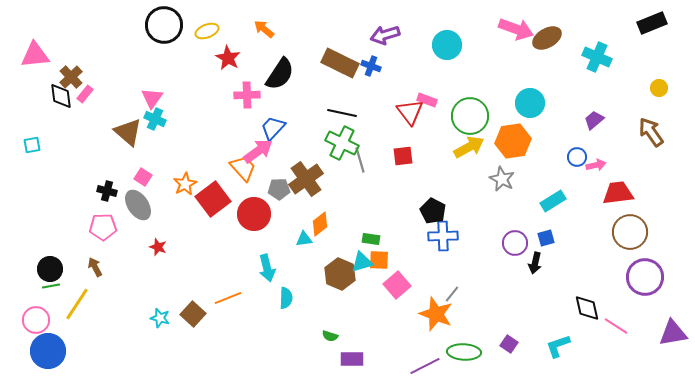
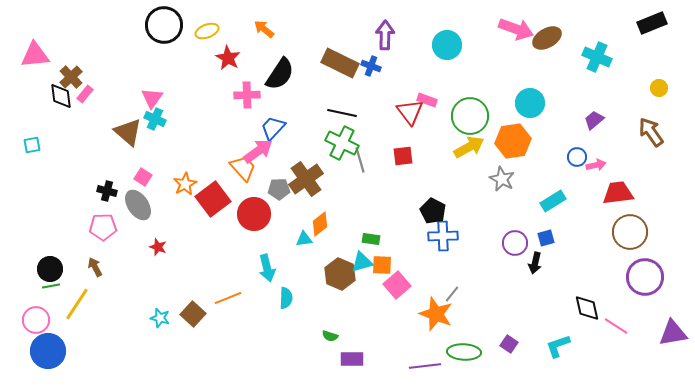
purple arrow at (385, 35): rotated 108 degrees clockwise
orange square at (379, 260): moved 3 px right, 5 px down
purple line at (425, 366): rotated 20 degrees clockwise
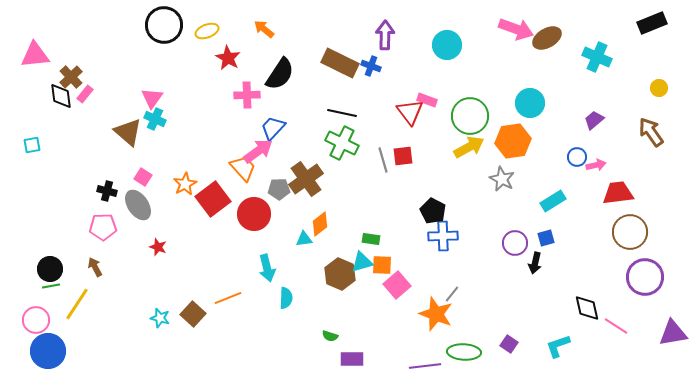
gray line at (360, 160): moved 23 px right
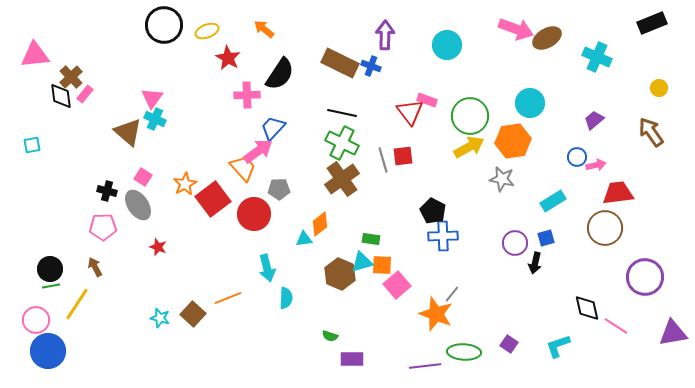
brown cross at (306, 179): moved 36 px right
gray star at (502, 179): rotated 15 degrees counterclockwise
brown circle at (630, 232): moved 25 px left, 4 px up
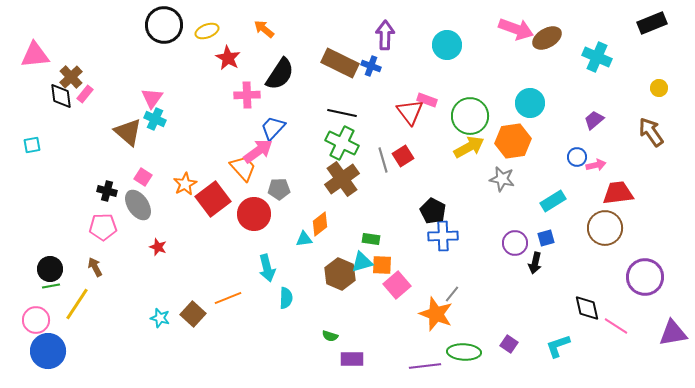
red square at (403, 156): rotated 25 degrees counterclockwise
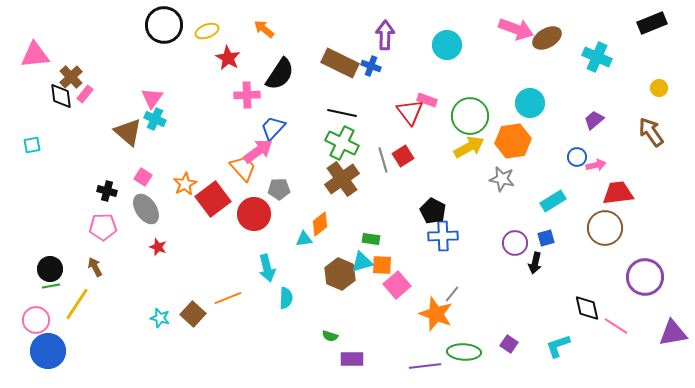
gray ellipse at (138, 205): moved 8 px right, 4 px down
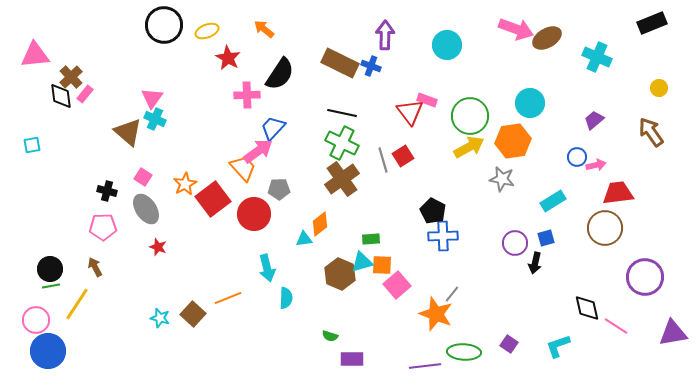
green rectangle at (371, 239): rotated 12 degrees counterclockwise
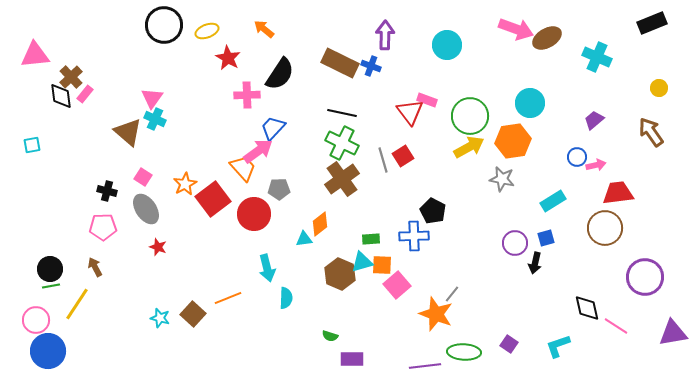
blue cross at (443, 236): moved 29 px left
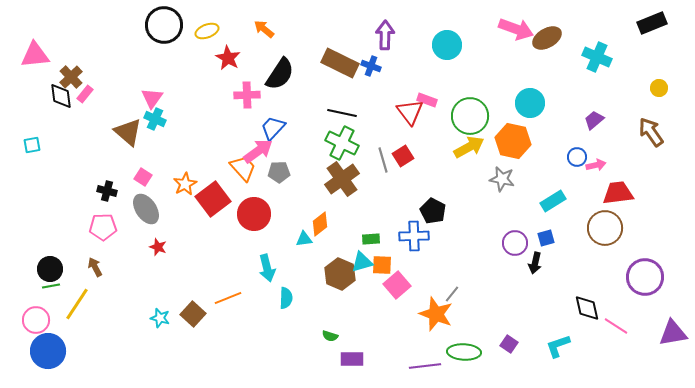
orange hexagon at (513, 141): rotated 20 degrees clockwise
gray pentagon at (279, 189): moved 17 px up
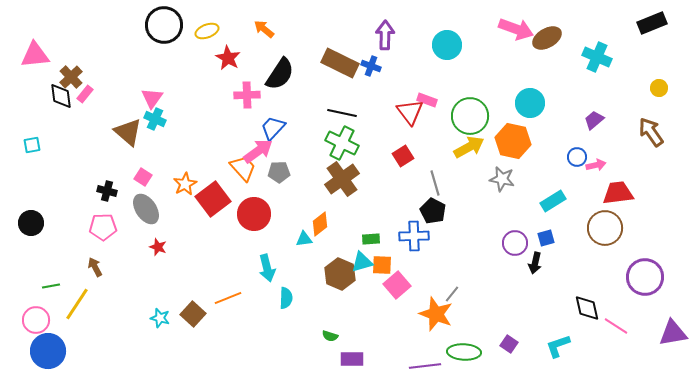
gray line at (383, 160): moved 52 px right, 23 px down
black circle at (50, 269): moved 19 px left, 46 px up
